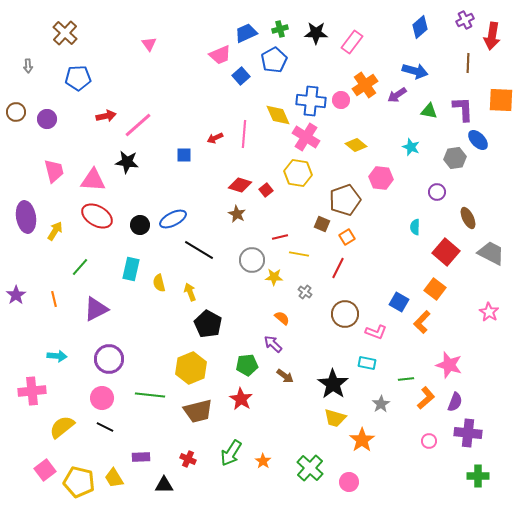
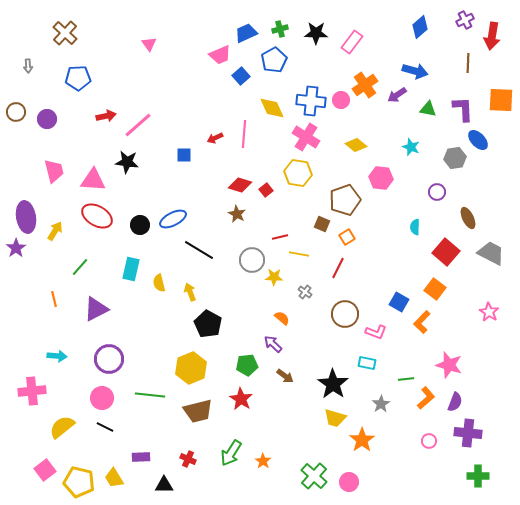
green triangle at (429, 111): moved 1 px left, 2 px up
yellow diamond at (278, 115): moved 6 px left, 7 px up
purple star at (16, 295): moved 47 px up
green cross at (310, 468): moved 4 px right, 8 px down
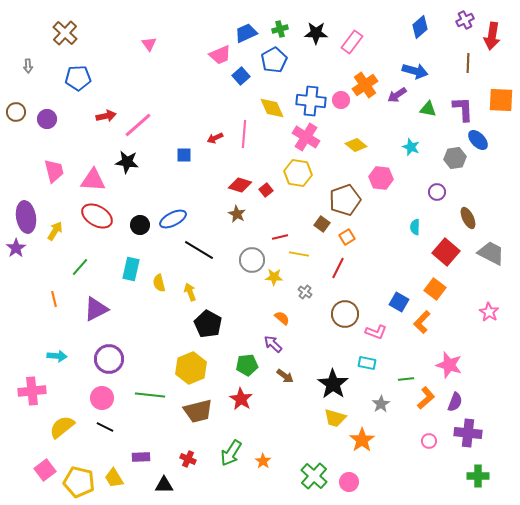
brown square at (322, 224): rotated 14 degrees clockwise
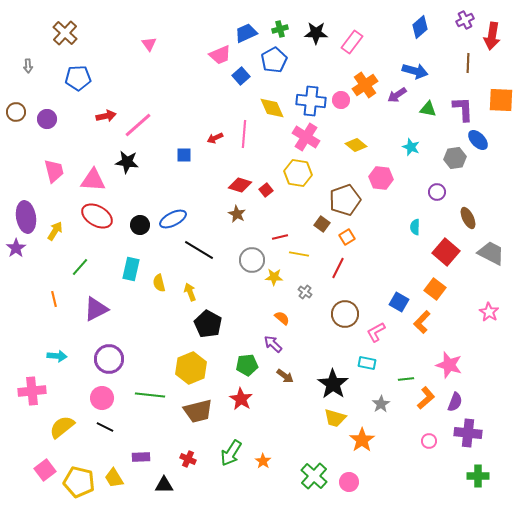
pink L-shape at (376, 332): rotated 130 degrees clockwise
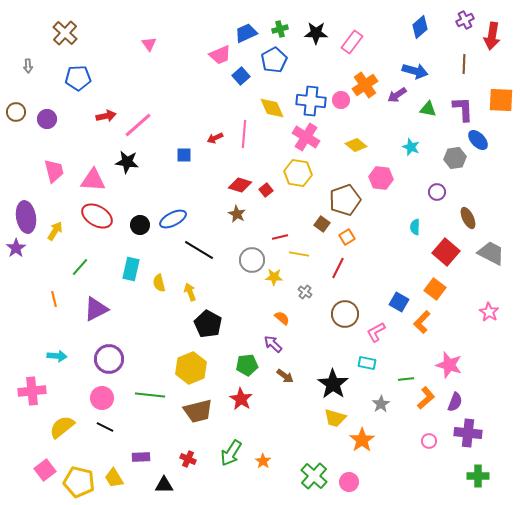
brown line at (468, 63): moved 4 px left, 1 px down
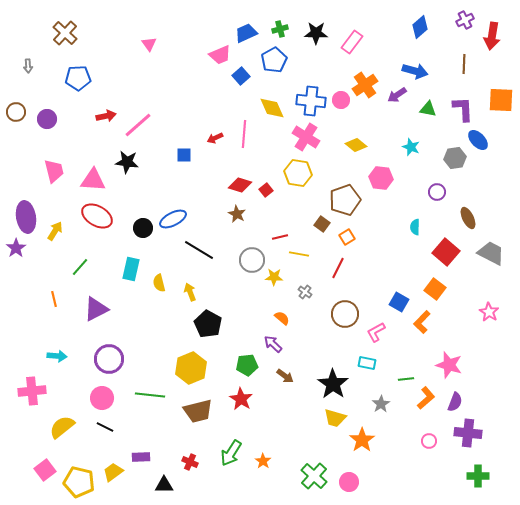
black circle at (140, 225): moved 3 px right, 3 px down
red cross at (188, 459): moved 2 px right, 3 px down
yellow trapezoid at (114, 478): moved 1 px left, 6 px up; rotated 85 degrees clockwise
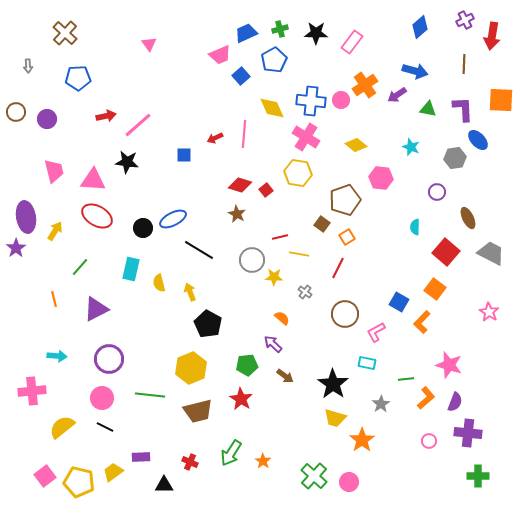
pink square at (45, 470): moved 6 px down
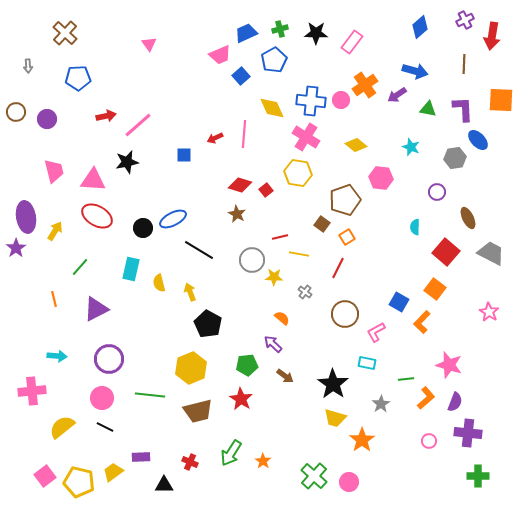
black star at (127, 162): rotated 20 degrees counterclockwise
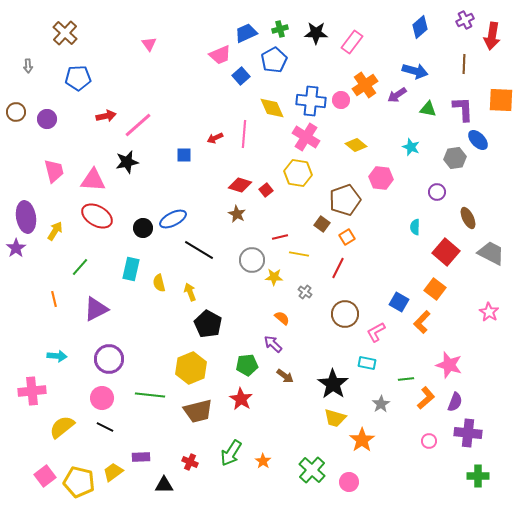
green cross at (314, 476): moved 2 px left, 6 px up
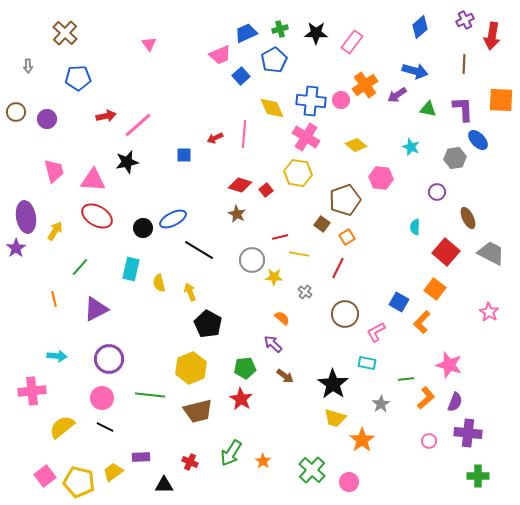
green pentagon at (247, 365): moved 2 px left, 3 px down
